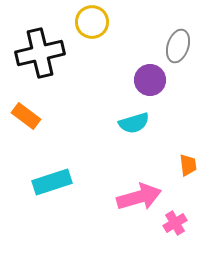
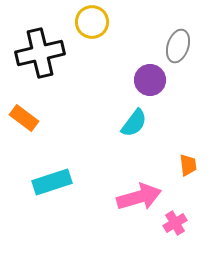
orange rectangle: moved 2 px left, 2 px down
cyan semicircle: rotated 36 degrees counterclockwise
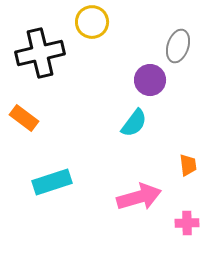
pink cross: moved 12 px right; rotated 30 degrees clockwise
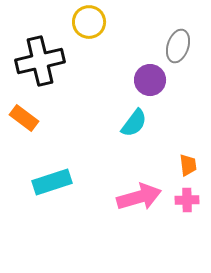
yellow circle: moved 3 px left
black cross: moved 8 px down
pink cross: moved 23 px up
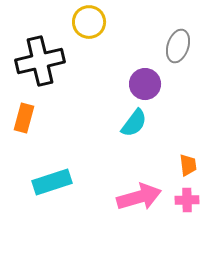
purple circle: moved 5 px left, 4 px down
orange rectangle: rotated 68 degrees clockwise
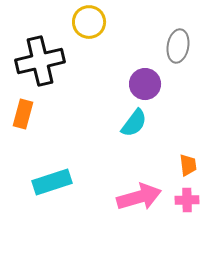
gray ellipse: rotated 8 degrees counterclockwise
orange rectangle: moved 1 px left, 4 px up
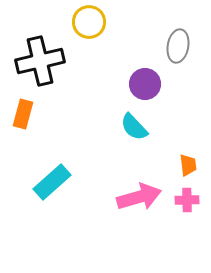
cyan semicircle: moved 4 px down; rotated 100 degrees clockwise
cyan rectangle: rotated 24 degrees counterclockwise
